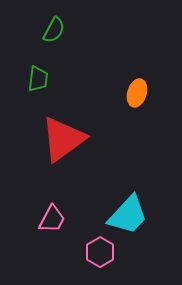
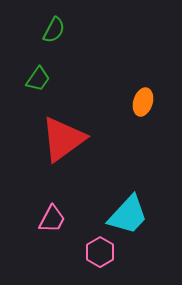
green trapezoid: rotated 28 degrees clockwise
orange ellipse: moved 6 px right, 9 px down
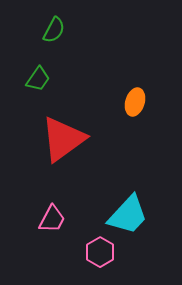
orange ellipse: moved 8 px left
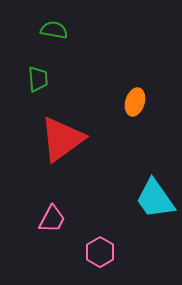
green semicircle: rotated 108 degrees counterclockwise
green trapezoid: rotated 40 degrees counterclockwise
red triangle: moved 1 px left
cyan trapezoid: moved 27 px right, 16 px up; rotated 102 degrees clockwise
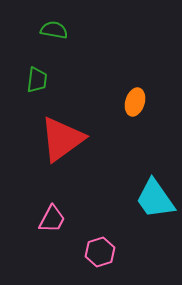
green trapezoid: moved 1 px left, 1 px down; rotated 12 degrees clockwise
pink hexagon: rotated 12 degrees clockwise
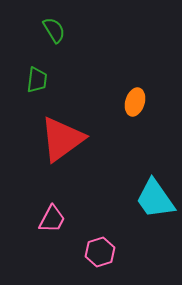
green semicircle: rotated 48 degrees clockwise
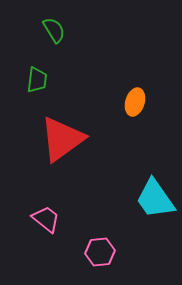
pink trapezoid: moved 6 px left; rotated 80 degrees counterclockwise
pink hexagon: rotated 12 degrees clockwise
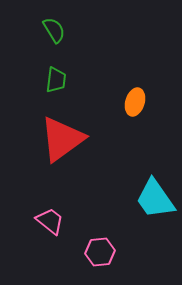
green trapezoid: moved 19 px right
pink trapezoid: moved 4 px right, 2 px down
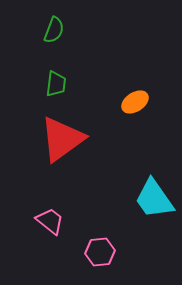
green semicircle: rotated 52 degrees clockwise
green trapezoid: moved 4 px down
orange ellipse: rotated 40 degrees clockwise
cyan trapezoid: moved 1 px left
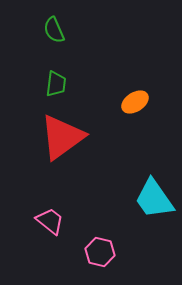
green semicircle: rotated 136 degrees clockwise
red triangle: moved 2 px up
pink hexagon: rotated 20 degrees clockwise
